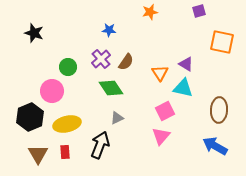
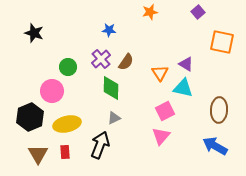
purple square: moved 1 px left, 1 px down; rotated 24 degrees counterclockwise
green diamond: rotated 35 degrees clockwise
gray triangle: moved 3 px left
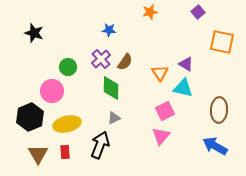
brown semicircle: moved 1 px left
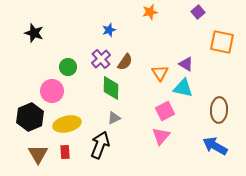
blue star: rotated 24 degrees counterclockwise
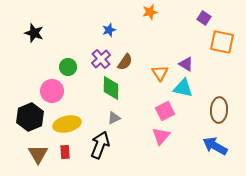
purple square: moved 6 px right, 6 px down; rotated 16 degrees counterclockwise
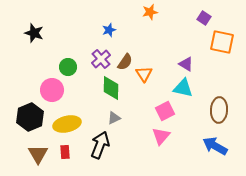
orange triangle: moved 16 px left, 1 px down
pink circle: moved 1 px up
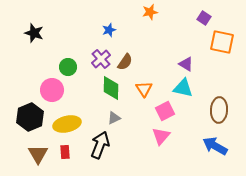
orange triangle: moved 15 px down
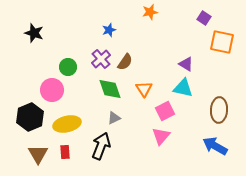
green diamond: moved 1 px left, 1 px down; rotated 20 degrees counterclockwise
black arrow: moved 1 px right, 1 px down
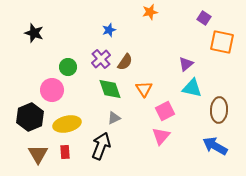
purple triangle: rotated 49 degrees clockwise
cyan triangle: moved 9 px right
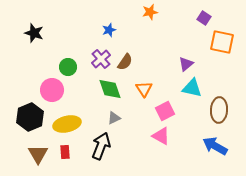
pink triangle: rotated 42 degrees counterclockwise
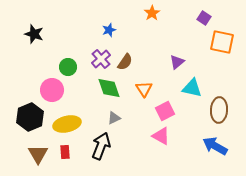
orange star: moved 2 px right, 1 px down; rotated 21 degrees counterclockwise
black star: moved 1 px down
purple triangle: moved 9 px left, 2 px up
green diamond: moved 1 px left, 1 px up
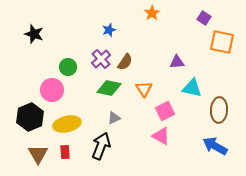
purple triangle: rotated 35 degrees clockwise
green diamond: rotated 60 degrees counterclockwise
